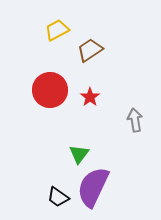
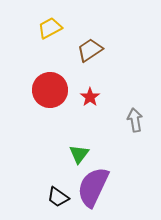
yellow trapezoid: moved 7 px left, 2 px up
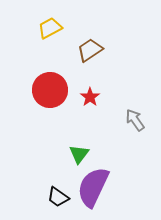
gray arrow: rotated 25 degrees counterclockwise
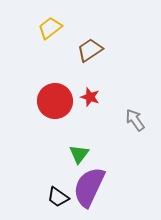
yellow trapezoid: rotated 10 degrees counterclockwise
red circle: moved 5 px right, 11 px down
red star: rotated 18 degrees counterclockwise
purple semicircle: moved 4 px left
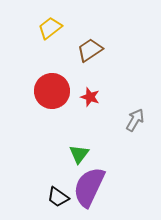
red circle: moved 3 px left, 10 px up
gray arrow: rotated 65 degrees clockwise
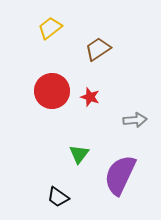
brown trapezoid: moved 8 px right, 1 px up
gray arrow: rotated 55 degrees clockwise
purple semicircle: moved 31 px right, 12 px up
